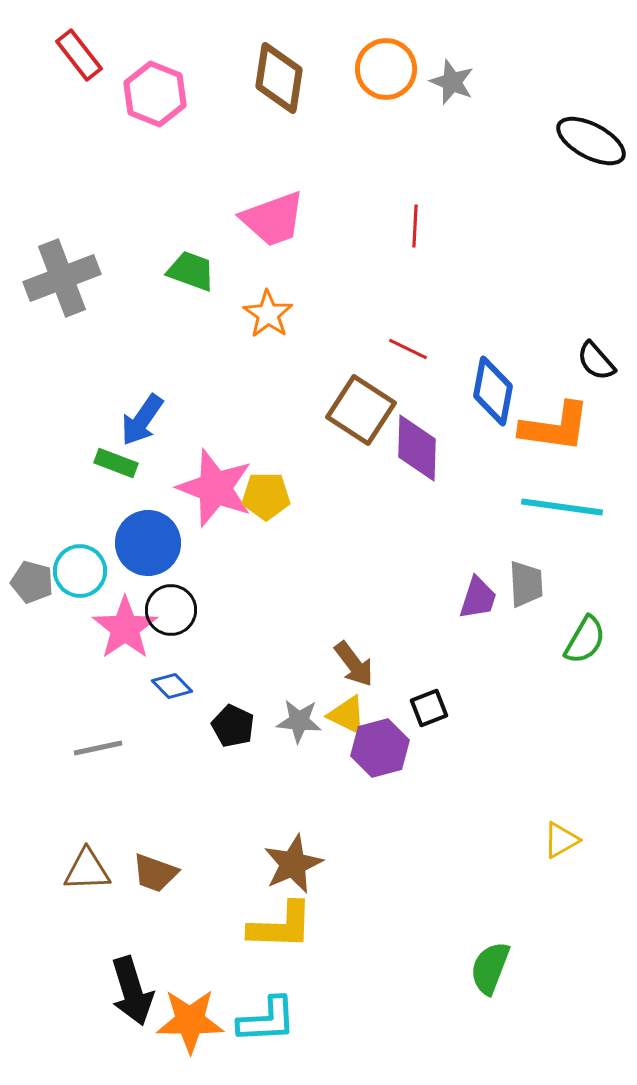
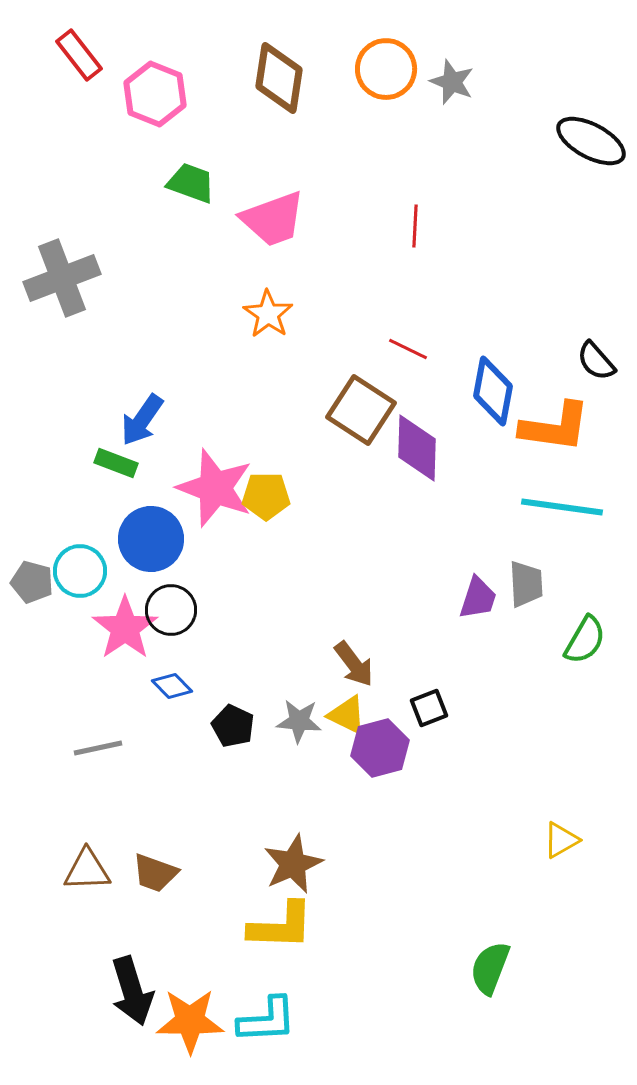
green trapezoid at (191, 271): moved 88 px up
blue circle at (148, 543): moved 3 px right, 4 px up
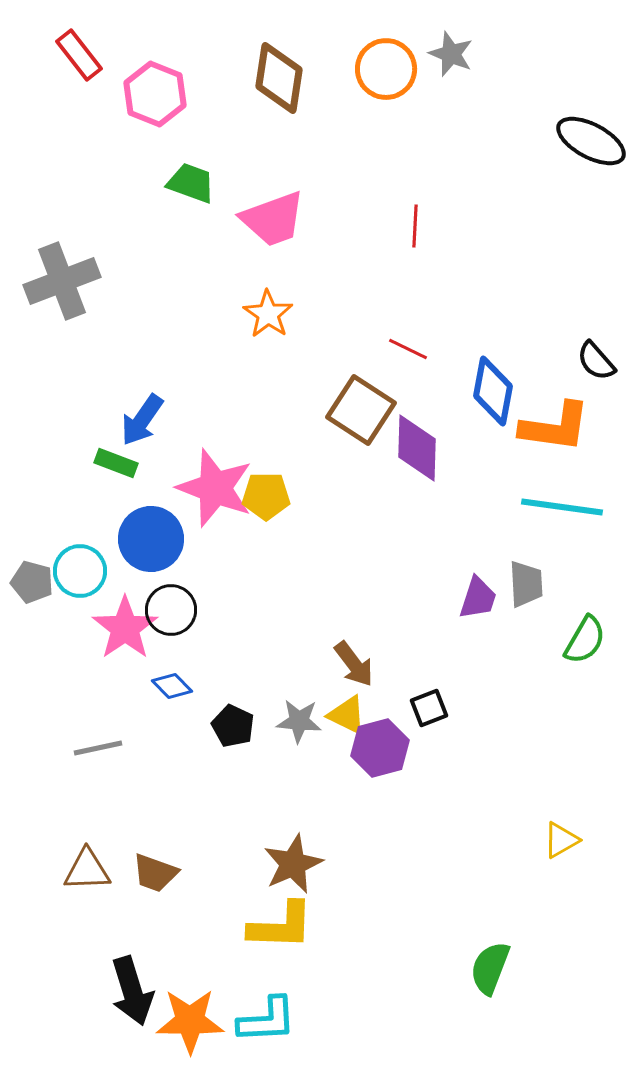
gray star at (452, 82): moved 1 px left, 28 px up
gray cross at (62, 278): moved 3 px down
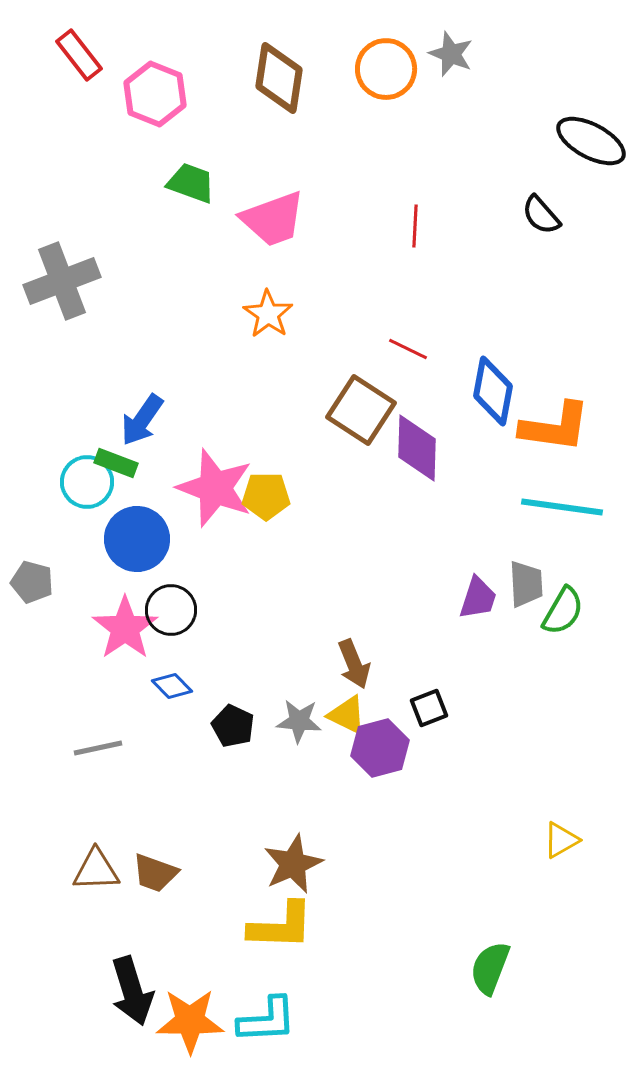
black semicircle at (596, 361): moved 55 px left, 146 px up
blue circle at (151, 539): moved 14 px left
cyan circle at (80, 571): moved 7 px right, 89 px up
green semicircle at (585, 640): moved 22 px left, 29 px up
brown arrow at (354, 664): rotated 15 degrees clockwise
brown triangle at (87, 870): moved 9 px right
